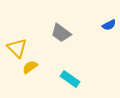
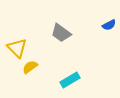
cyan rectangle: moved 1 px down; rotated 66 degrees counterclockwise
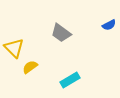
yellow triangle: moved 3 px left
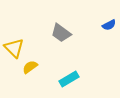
cyan rectangle: moved 1 px left, 1 px up
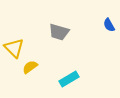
blue semicircle: rotated 88 degrees clockwise
gray trapezoid: moved 2 px left, 1 px up; rotated 20 degrees counterclockwise
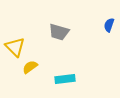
blue semicircle: rotated 48 degrees clockwise
yellow triangle: moved 1 px right, 1 px up
cyan rectangle: moved 4 px left; rotated 24 degrees clockwise
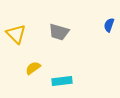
yellow triangle: moved 1 px right, 13 px up
yellow semicircle: moved 3 px right, 1 px down
cyan rectangle: moved 3 px left, 2 px down
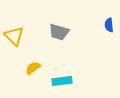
blue semicircle: rotated 24 degrees counterclockwise
yellow triangle: moved 2 px left, 2 px down
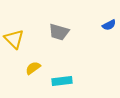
blue semicircle: rotated 112 degrees counterclockwise
yellow triangle: moved 3 px down
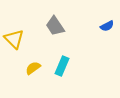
blue semicircle: moved 2 px left, 1 px down
gray trapezoid: moved 4 px left, 6 px up; rotated 40 degrees clockwise
cyan rectangle: moved 15 px up; rotated 60 degrees counterclockwise
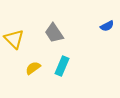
gray trapezoid: moved 1 px left, 7 px down
